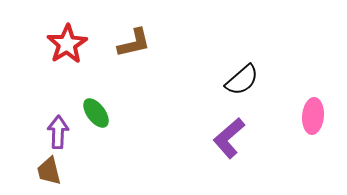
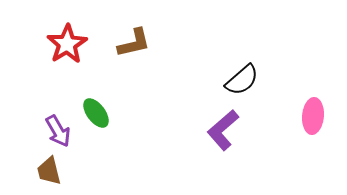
purple arrow: moved 1 px up; rotated 148 degrees clockwise
purple L-shape: moved 6 px left, 8 px up
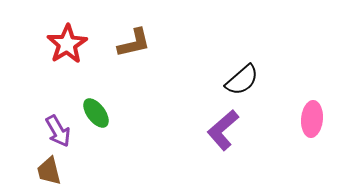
pink ellipse: moved 1 px left, 3 px down
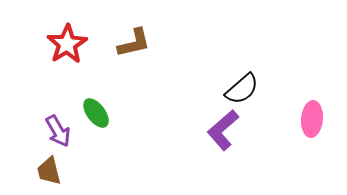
black semicircle: moved 9 px down
